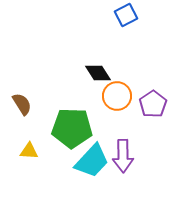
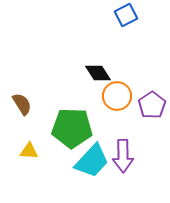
purple pentagon: moved 1 px left, 1 px down
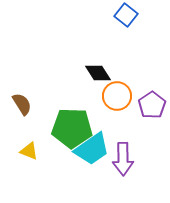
blue square: rotated 25 degrees counterclockwise
yellow triangle: rotated 18 degrees clockwise
purple arrow: moved 3 px down
cyan trapezoid: moved 12 px up; rotated 12 degrees clockwise
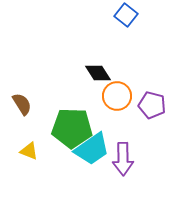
purple pentagon: rotated 24 degrees counterclockwise
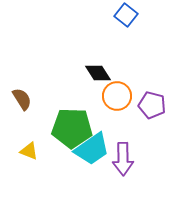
brown semicircle: moved 5 px up
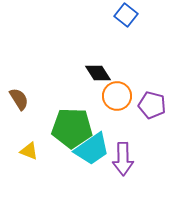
brown semicircle: moved 3 px left
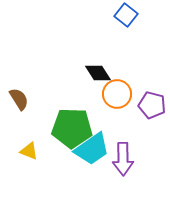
orange circle: moved 2 px up
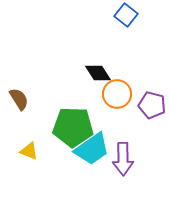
green pentagon: moved 1 px right, 1 px up
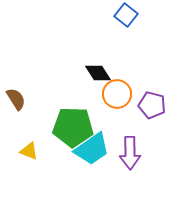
brown semicircle: moved 3 px left
purple arrow: moved 7 px right, 6 px up
